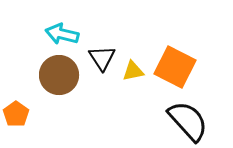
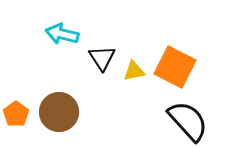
yellow triangle: moved 1 px right
brown circle: moved 37 px down
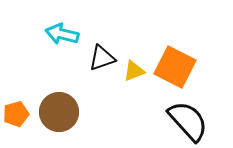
black triangle: rotated 44 degrees clockwise
yellow triangle: rotated 10 degrees counterclockwise
orange pentagon: rotated 20 degrees clockwise
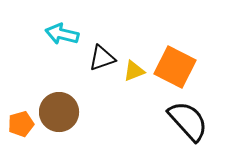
orange pentagon: moved 5 px right, 10 px down
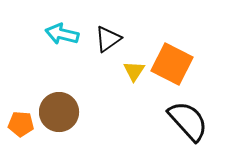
black triangle: moved 6 px right, 19 px up; rotated 16 degrees counterclockwise
orange square: moved 3 px left, 3 px up
yellow triangle: rotated 35 degrees counterclockwise
orange pentagon: rotated 20 degrees clockwise
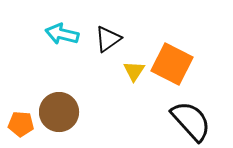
black semicircle: moved 3 px right
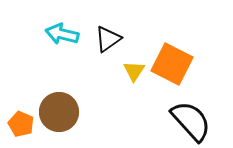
orange pentagon: rotated 20 degrees clockwise
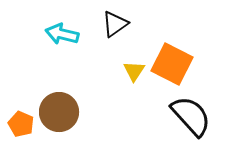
black triangle: moved 7 px right, 15 px up
black semicircle: moved 5 px up
